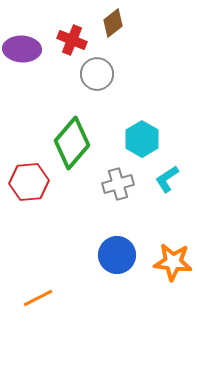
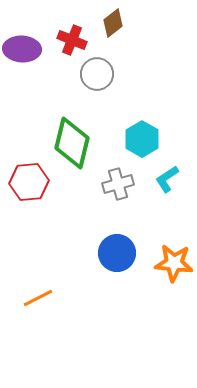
green diamond: rotated 27 degrees counterclockwise
blue circle: moved 2 px up
orange star: moved 1 px right, 1 px down
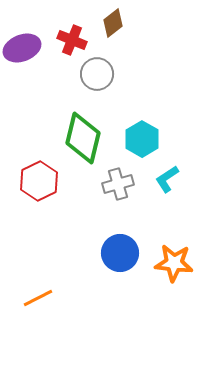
purple ellipse: moved 1 px up; rotated 24 degrees counterclockwise
green diamond: moved 11 px right, 5 px up
red hexagon: moved 10 px right, 1 px up; rotated 21 degrees counterclockwise
blue circle: moved 3 px right
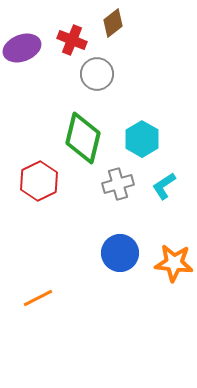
cyan L-shape: moved 3 px left, 7 px down
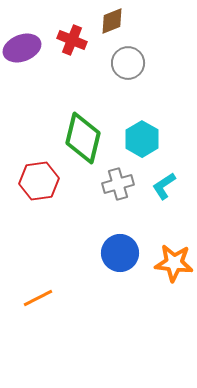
brown diamond: moved 1 px left, 2 px up; rotated 16 degrees clockwise
gray circle: moved 31 px right, 11 px up
red hexagon: rotated 18 degrees clockwise
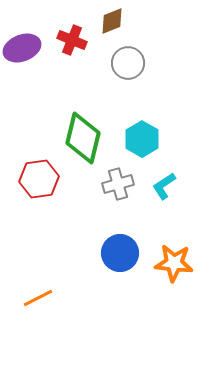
red hexagon: moved 2 px up
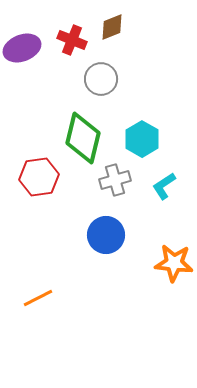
brown diamond: moved 6 px down
gray circle: moved 27 px left, 16 px down
red hexagon: moved 2 px up
gray cross: moved 3 px left, 4 px up
blue circle: moved 14 px left, 18 px up
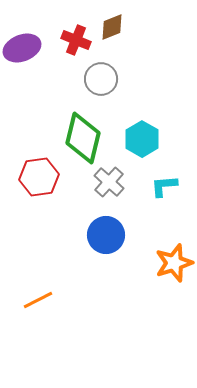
red cross: moved 4 px right
gray cross: moved 6 px left, 2 px down; rotated 32 degrees counterclockwise
cyan L-shape: rotated 28 degrees clockwise
orange star: rotated 24 degrees counterclockwise
orange line: moved 2 px down
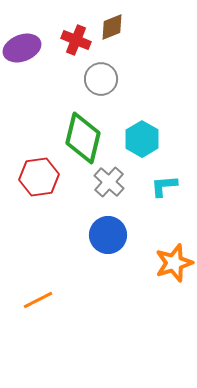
blue circle: moved 2 px right
